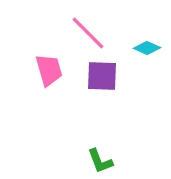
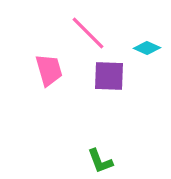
purple square: moved 7 px right
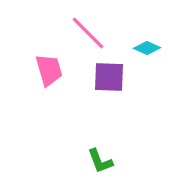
purple square: moved 1 px down
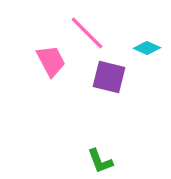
pink line: moved 1 px left
pink trapezoid: moved 2 px right, 9 px up; rotated 12 degrees counterclockwise
purple square: rotated 12 degrees clockwise
